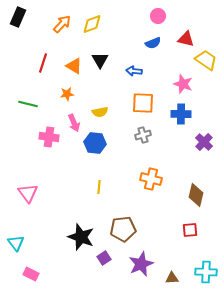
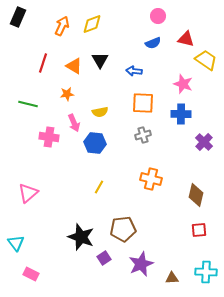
orange arrow: moved 2 px down; rotated 18 degrees counterclockwise
yellow line: rotated 24 degrees clockwise
pink triangle: rotated 25 degrees clockwise
red square: moved 9 px right
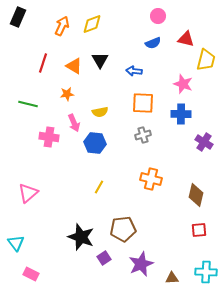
yellow trapezoid: rotated 70 degrees clockwise
purple cross: rotated 12 degrees counterclockwise
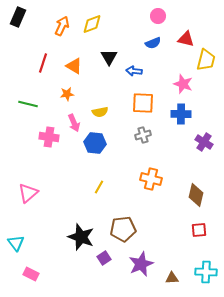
black triangle: moved 9 px right, 3 px up
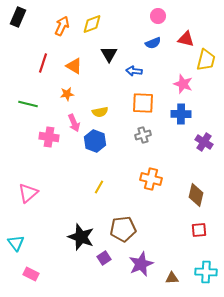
black triangle: moved 3 px up
blue hexagon: moved 2 px up; rotated 15 degrees clockwise
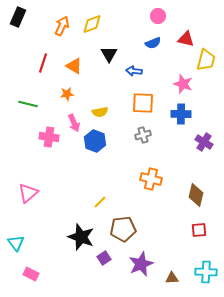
yellow line: moved 1 px right, 15 px down; rotated 16 degrees clockwise
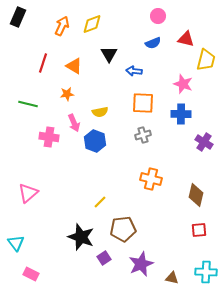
brown triangle: rotated 16 degrees clockwise
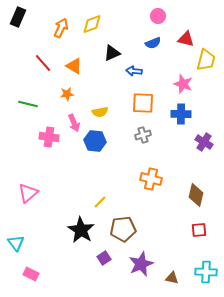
orange arrow: moved 1 px left, 2 px down
black triangle: moved 3 px right, 1 px up; rotated 36 degrees clockwise
red line: rotated 60 degrees counterclockwise
blue hexagon: rotated 15 degrees counterclockwise
black star: moved 7 px up; rotated 12 degrees clockwise
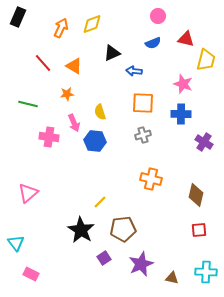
yellow semicircle: rotated 84 degrees clockwise
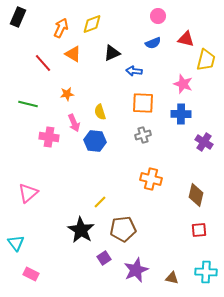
orange triangle: moved 1 px left, 12 px up
purple star: moved 5 px left, 6 px down
